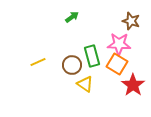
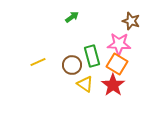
red star: moved 20 px left
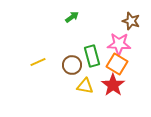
yellow triangle: moved 2 px down; rotated 24 degrees counterclockwise
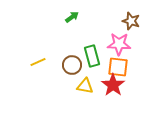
orange square: moved 1 px right, 3 px down; rotated 25 degrees counterclockwise
